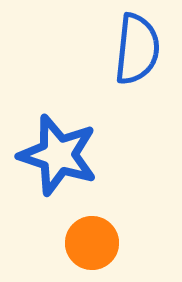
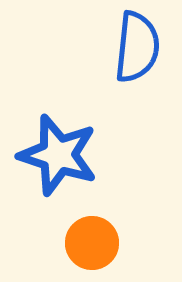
blue semicircle: moved 2 px up
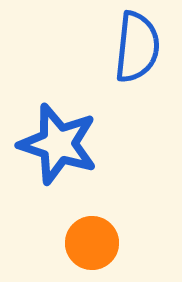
blue star: moved 11 px up
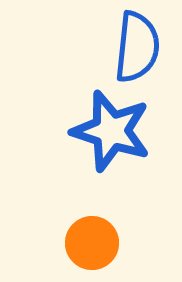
blue star: moved 53 px right, 13 px up
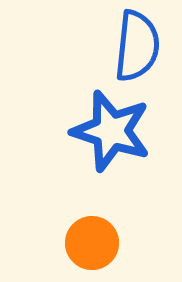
blue semicircle: moved 1 px up
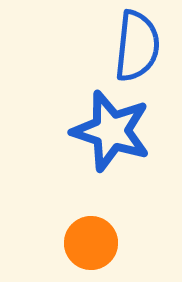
orange circle: moved 1 px left
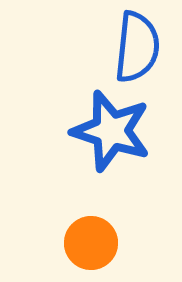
blue semicircle: moved 1 px down
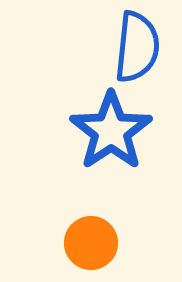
blue star: rotated 20 degrees clockwise
